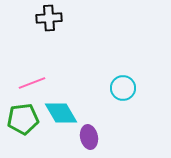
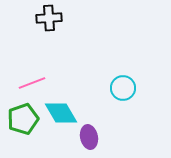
green pentagon: rotated 12 degrees counterclockwise
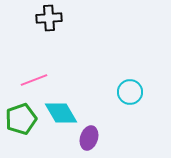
pink line: moved 2 px right, 3 px up
cyan circle: moved 7 px right, 4 px down
green pentagon: moved 2 px left
purple ellipse: moved 1 px down; rotated 30 degrees clockwise
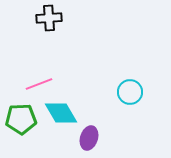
pink line: moved 5 px right, 4 px down
green pentagon: rotated 16 degrees clockwise
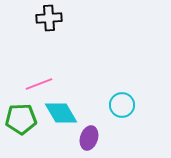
cyan circle: moved 8 px left, 13 px down
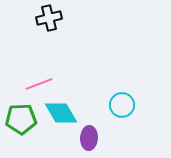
black cross: rotated 10 degrees counterclockwise
purple ellipse: rotated 15 degrees counterclockwise
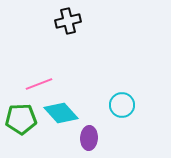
black cross: moved 19 px right, 3 px down
cyan diamond: rotated 12 degrees counterclockwise
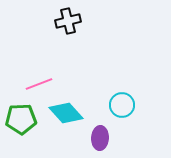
cyan diamond: moved 5 px right
purple ellipse: moved 11 px right
